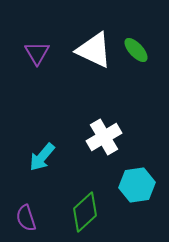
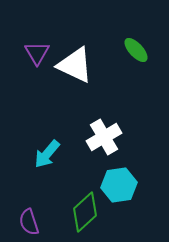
white triangle: moved 19 px left, 15 px down
cyan arrow: moved 5 px right, 3 px up
cyan hexagon: moved 18 px left
purple semicircle: moved 3 px right, 4 px down
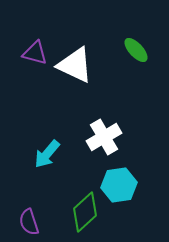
purple triangle: moved 2 px left; rotated 44 degrees counterclockwise
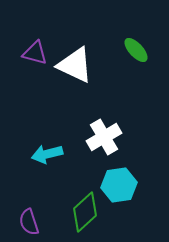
cyan arrow: rotated 36 degrees clockwise
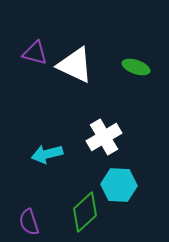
green ellipse: moved 17 px down; rotated 28 degrees counterclockwise
cyan hexagon: rotated 12 degrees clockwise
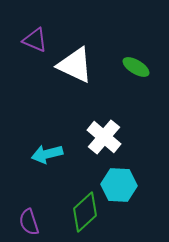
purple triangle: moved 13 px up; rotated 8 degrees clockwise
green ellipse: rotated 12 degrees clockwise
white cross: rotated 20 degrees counterclockwise
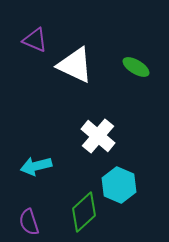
white cross: moved 6 px left, 1 px up
cyan arrow: moved 11 px left, 12 px down
cyan hexagon: rotated 20 degrees clockwise
green diamond: moved 1 px left
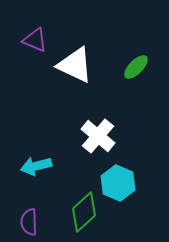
green ellipse: rotated 76 degrees counterclockwise
cyan hexagon: moved 1 px left, 2 px up
purple semicircle: rotated 16 degrees clockwise
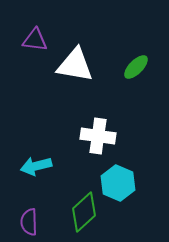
purple triangle: rotated 16 degrees counterclockwise
white triangle: rotated 15 degrees counterclockwise
white cross: rotated 32 degrees counterclockwise
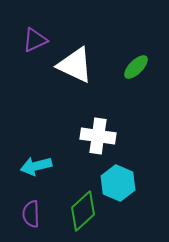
purple triangle: rotated 32 degrees counterclockwise
white triangle: rotated 15 degrees clockwise
green diamond: moved 1 px left, 1 px up
purple semicircle: moved 2 px right, 8 px up
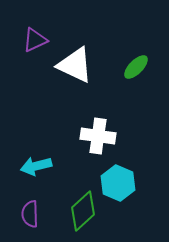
purple semicircle: moved 1 px left
